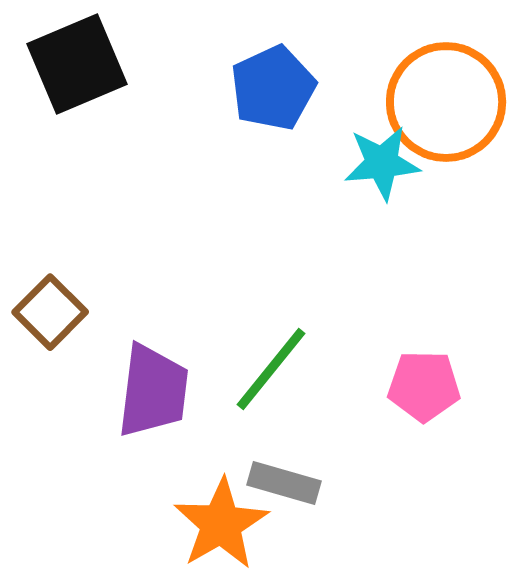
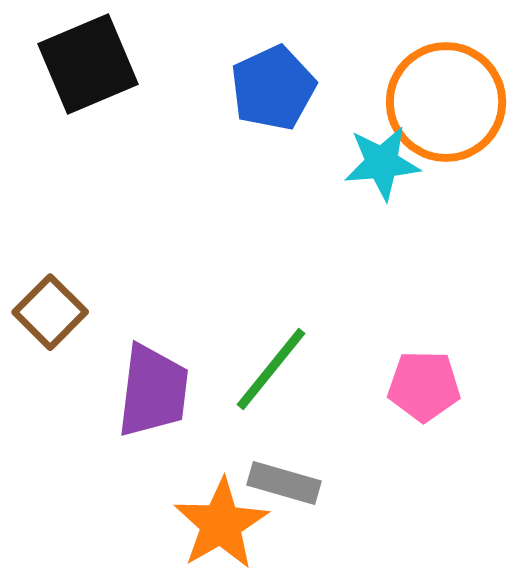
black square: moved 11 px right
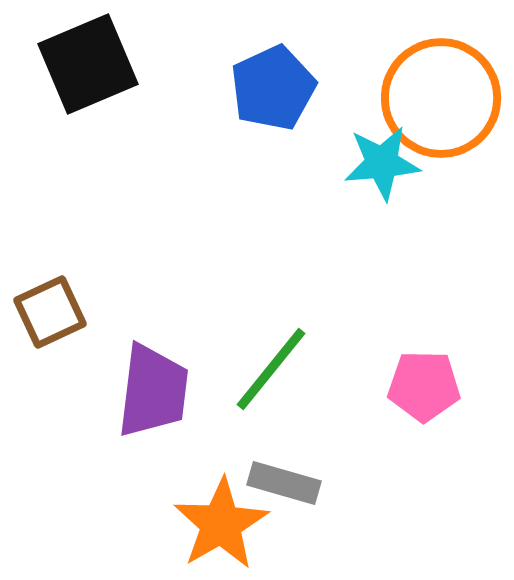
orange circle: moved 5 px left, 4 px up
brown square: rotated 20 degrees clockwise
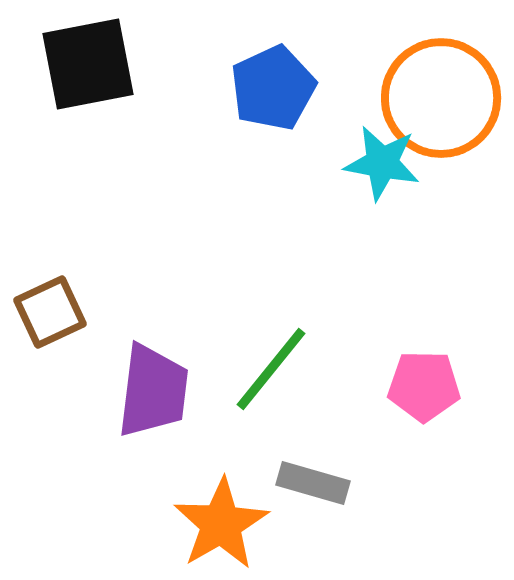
black square: rotated 12 degrees clockwise
cyan star: rotated 16 degrees clockwise
gray rectangle: moved 29 px right
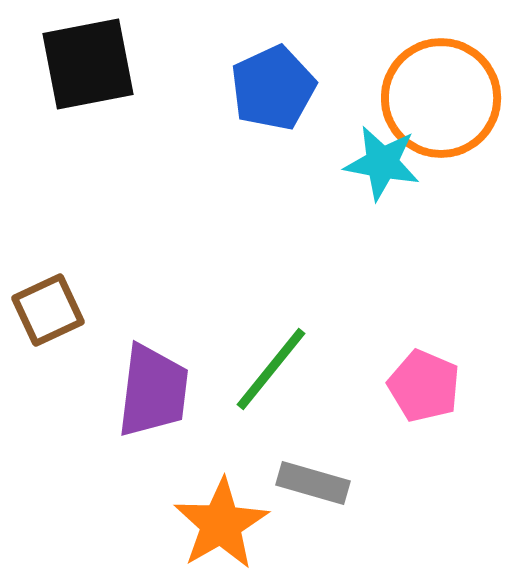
brown square: moved 2 px left, 2 px up
pink pentagon: rotated 22 degrees clockwise
